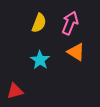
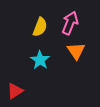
yellow semicircle: moved 1 px right, 4 px down
orange triangle: moved 1 px up; rotated 24 degrees clockwise
red triangle: rotated 18 degrees counterclockwise
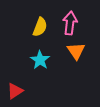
pink arrow: rotated 15 degrees counterclockwise
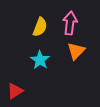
orange triangle: rotated 18 degrees clockwise
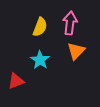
red triangle: moved 1 px right, 10 px up; rotated 12 degrees clockwise
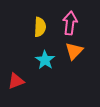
yellow semicircle: rotated 18 degrees counterclockwise
orange triangle: moved 2 px left
cyan star: moved 5 px right
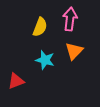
pink arrow: moved 4 px up
yellow semicircle: rotated 18 degrees clockwise
cyan star: rotated 18 degrees counterclockwise
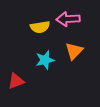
pink arrow: moved 2 px left; rotated 100 degrees counterclockwise
yellow semicircle: rotated 60 degrees clockwise
cyan star: rotated 30 degrees counterclockwise
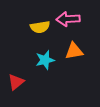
orange triangle: rotated 36 degrees clockwise
red triangle: moved 1 px down; rotated 18 degrees counterclockwise
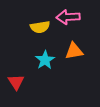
pink arrow: moved 2 px up
cyan star: rotated 18 degrees counterclockwise
red triangle: rotated 24 degrees counterclockwise
